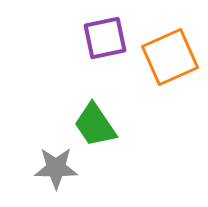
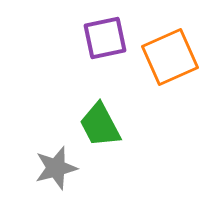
green trapezoid: moved 5 px right; rotated 6 degrees clockwise
gray star: rotated 15 degrees counterclockwise
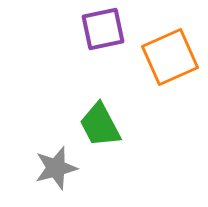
purple square: moved 2 px left, 9 px up
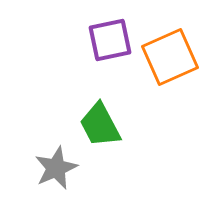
purple square: moved 7 px right, 11 px down
gray star: rotated 9 degrees counterclockwise
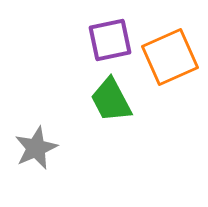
green trapezoid: moved 11 px right, 25 px up
gray star: moved 20 px left, 20 px up
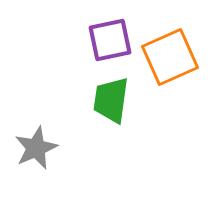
green trapezoid: rotated 36 degrees clockwise
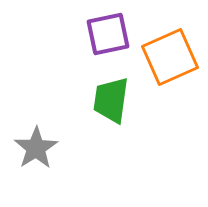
purple square: moved 2 px left, 6 px up
gray star: rotated 9 degrees counterclockwise
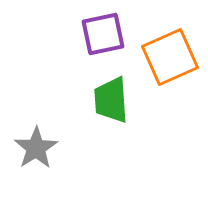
purple square: moved 5 px left
green trapezoid: rotated 12 degrees counterclockwise
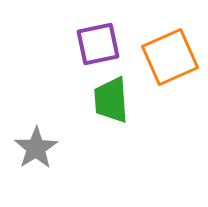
purple square: moved 5 px left, 10 px down
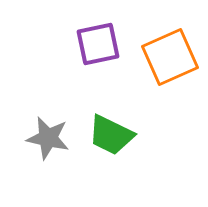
green trapezoid: moved 35 px down; rotated 60 degrees counterclockwise
gray star: moved 12 px right, 10 px up; rotated 27 degrees counterclockwise
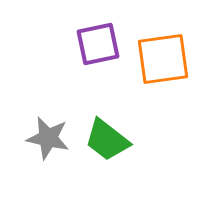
orange square: moved 7 px left, 2 px down; rotated 16 degrees clockwise
green trapezoid: moved 4 px left, 5 px down; rotated 12 degrees clockwise
